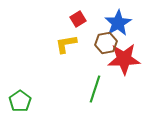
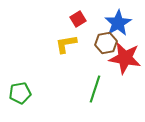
red star: moved 1 px right, 1 px up; rotated 12 degrees clockwise
green pentagon: moved 8 px up; rotated 25 degrees clockwise
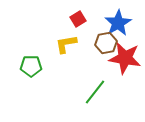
green line: moved 3 px down; rotated 20 degrees clockwise
green pentagon: moved 11 px right, 27 px up; rotated 10 degrees clockwise
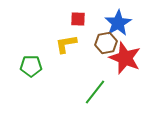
red square: rotated 35 degrees clockwise
red star: rotated 12 degrees clockwise
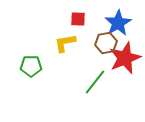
yellow L-shape: moved 1 px left, 1 px up
red star: rotated 28 degrees clockwise
green line: moved 10 px up
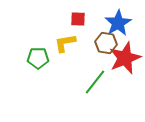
brown hexagon: rotated 20 degrees clockwise
green pentagon: moved 7 px right, 8 px up
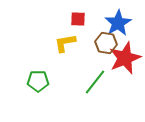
green pentagon: moved 23 px down
